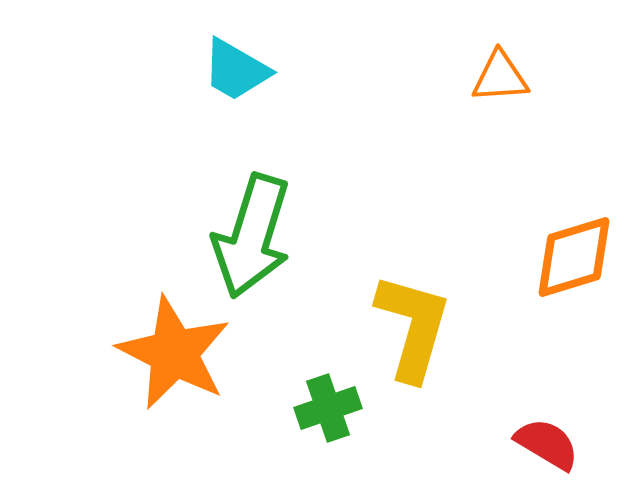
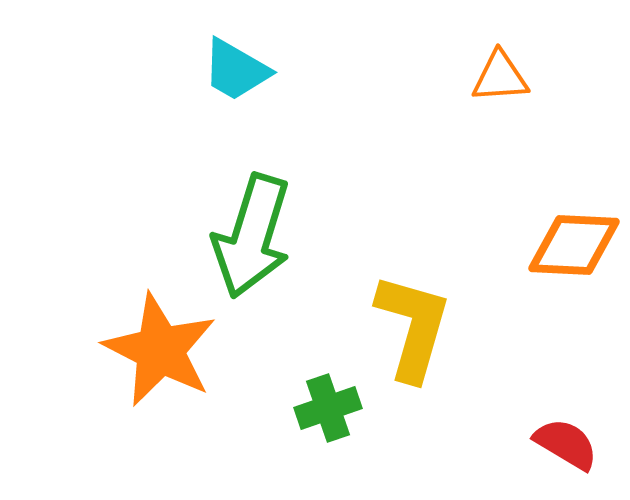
orange diamond: moved 12 px up; rotated 20 degrees clockwise
orange star: moved 14 px left, 3 px up
red semicircle: moved 19 px right
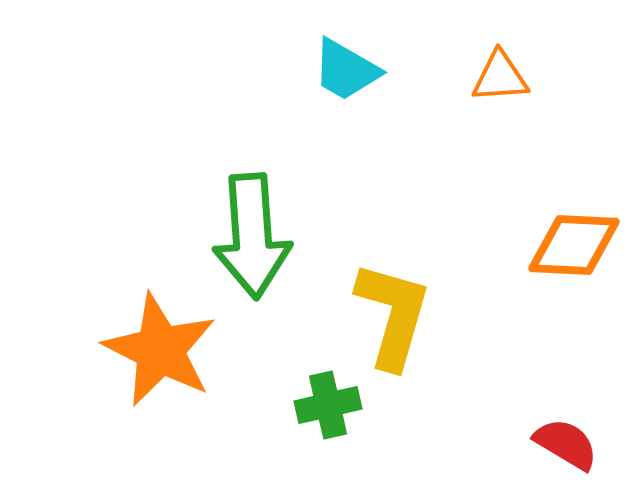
cyan trapezoid: moved 110 px right
green arrow: rotated 21 degrees counterclockwise
yellow L-shape: moved 20 px left, 12 px up
green cross: moved 3 px up; rotated 6 degrees clockwise
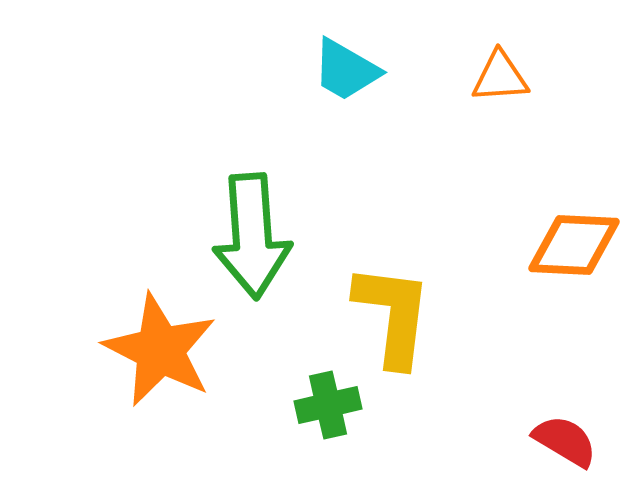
yellow L-shape: rotated 9 degrees counterclockwise
red semicircle: moved 1 px left, 3 px up
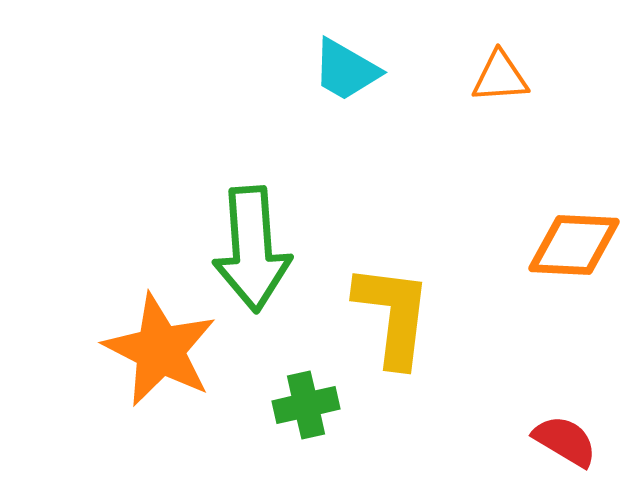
green arrow: moved 13 px down
green cross: moved 22 px left
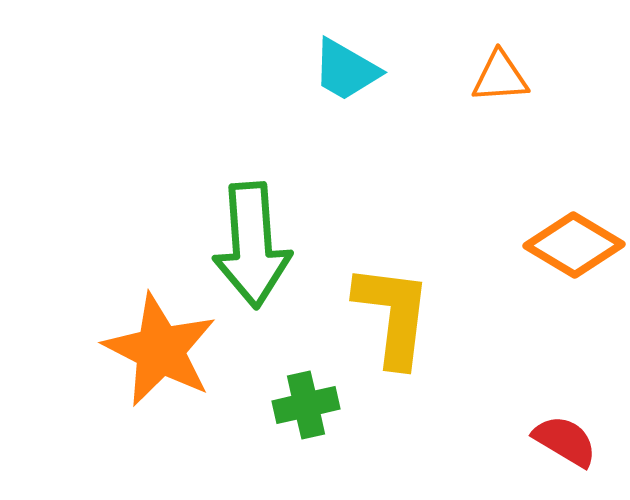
orange diamond: rotated 28 degrees clockwise
green arrow: moved 4 px up
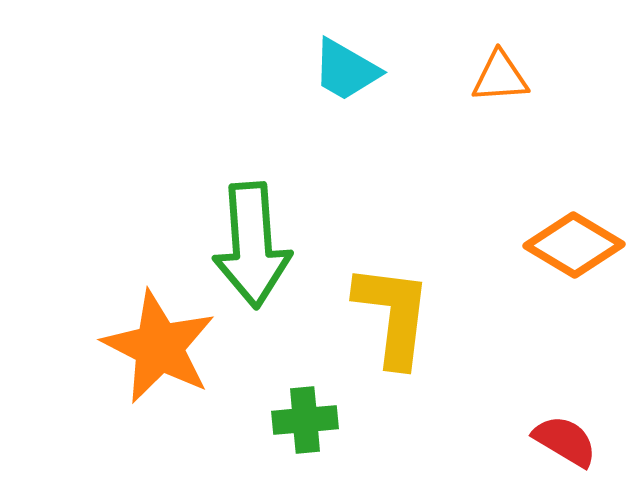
orange star: moved 1 px left, 3 px up
green cross: moved 1 px left, 15 px down; rotated 8 degrees clockwise
